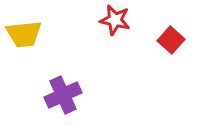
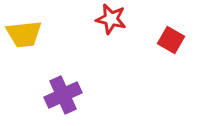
red star: moved 4 px left, 1 px up
red square: rotated 12 degrees counterclockwise
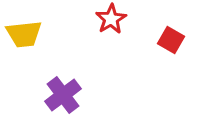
red star: rotated 28 degrees clockwise
purple cross: rotated 12 degrees counterclockwise
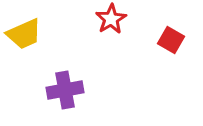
yellow trapezoid: rotated 18 degrees counterclockwise
purple cross: moved 2 px right, 5 px up; rotated 27 degrees clockwise
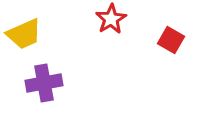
purple cross: moved 21 px left, 7 px up
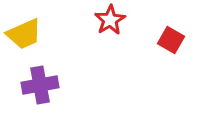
red star: moved 1 px left, 1 px down
purple cross: moved 4 px left, 2 px down
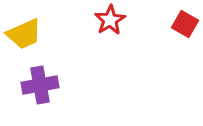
red square: moved 14 px right, 16 px up
